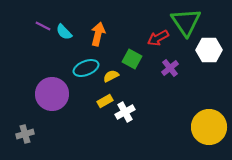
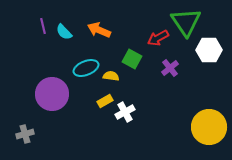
purple line: rotated 49 degrees clockwise
orange arrow: moved 1 px right, 4 px up; rotated 80 degrees counterclockwise
yellow semicircle: rotated 35 degrees clockwise
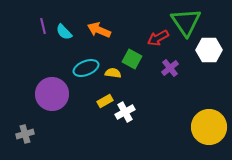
yellow semicircle: moved 2 px right, 3 px up
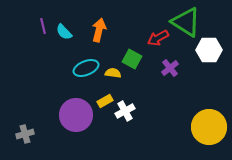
green triangle: rotated 24 degrees counterclockwise
orange arrow: rotated 80 degrees clockwise
purple circle: moved 24 px right, 21 px down
white cross: moved 1 px up
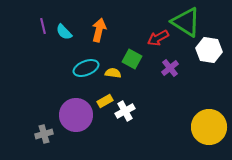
white hexagon: rotated 10 degrees clockwise
gray cross: moved 19 px right
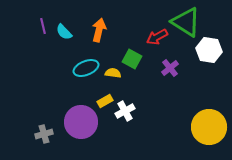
red arrow: moved 1 px left, 1 px up
purple circle: moved 5 px right, 7 px down
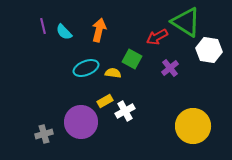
yellow circle: moved 16 px left, 1 px up
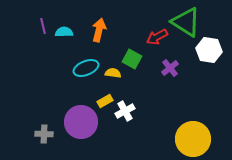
cyan semicircle: rotated 132 degrees clockwise
yellow circle: moved 13 px down
gray cross: rotated 18 degrees clockwise
